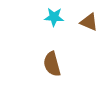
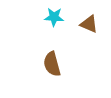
brown triangle: moved 2 px down
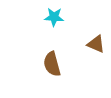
brown triangle: moved 7 px right, 20 px down
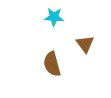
brown triangle: moved 11 px left; rotated 30 degrees clockwise
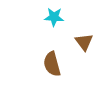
brown triangle: moved 1 px left, 2 px up
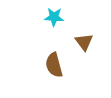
brown semicircle: moved 2 px right, 1 px down
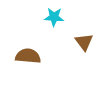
brown semicircle: moved 26 px left, 9 px up; rotated 110 degrees clockwise
